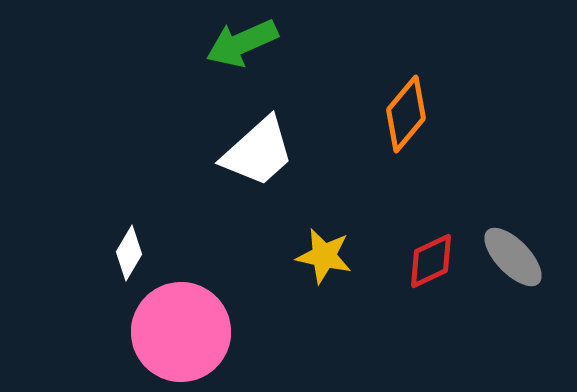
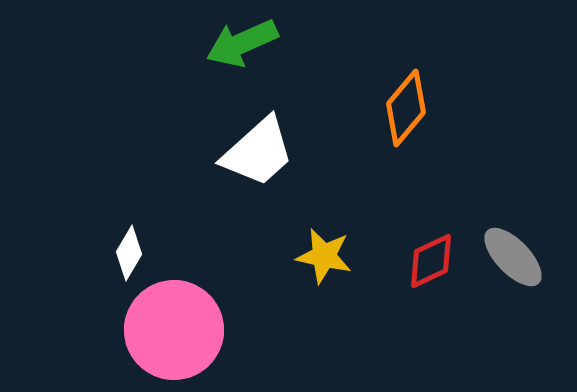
orange diamond: moved 6 px up
pink circle: moved 7 px left, 2 px up
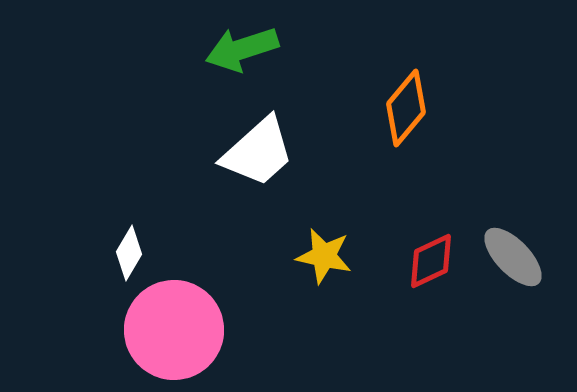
green arrow: moved 6 px down; rotated 6 degrees clockwise
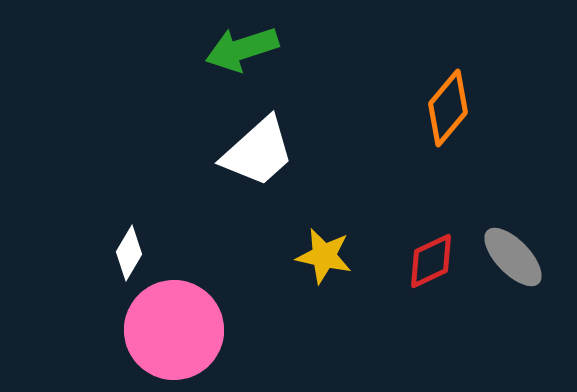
orange diamond: moved 42 px right
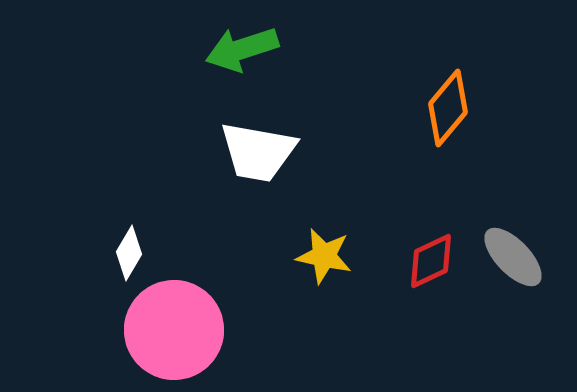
white trapezoid: rotated 52 degrees clockwise
